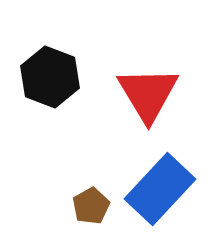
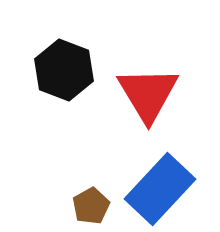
black hexagon: moved 14 px right, 7 px up
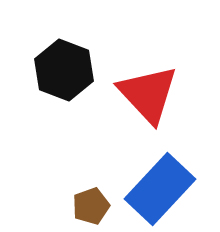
red triangle: rotated 12 degrees counterclockwise
brown pentagon: rotated 9 degrees clockwise
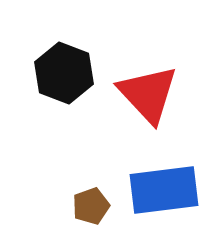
black hexagon: moved 3 px down
blue rectangle: moved 4 px right, 1 px down; rotated 40 degrees clockwise
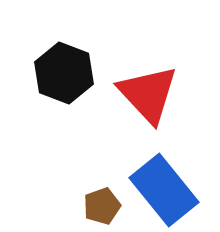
blue rectangle: rotated 58 degrees clockwise
brown pentagon: moved 11 px right
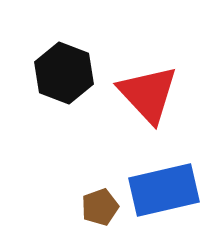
blue rectangle: rotated 64 degrees counterclockwise
brown pentagon: moved 2 px left, 1 px down
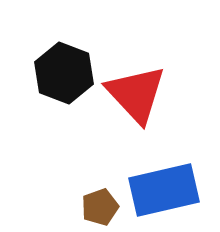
red triangle: moved 12 px left
